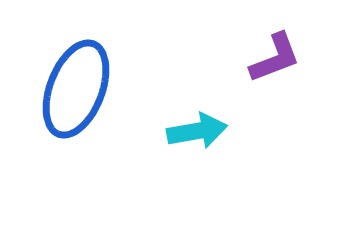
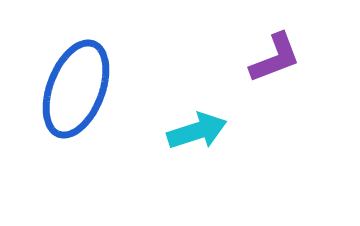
cyan arrow: rotated 8 degrees counterclockwise
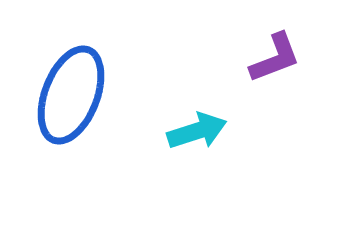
blue ellipse: moved 5 px left, 6 px down
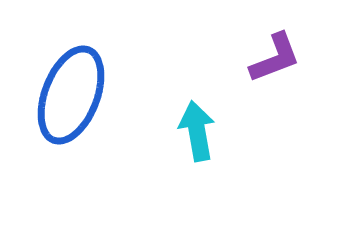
cyan arrow: rotated 82 degrees counterclockwise
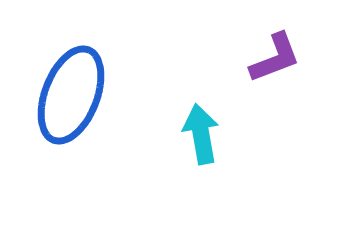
cyan arrow: moved 4 px right, 3 px down
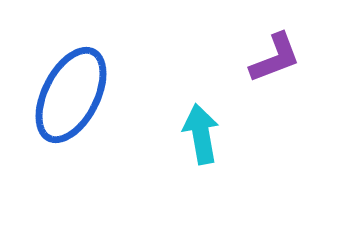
blue ellipse: rotated 6 degrees clockwise
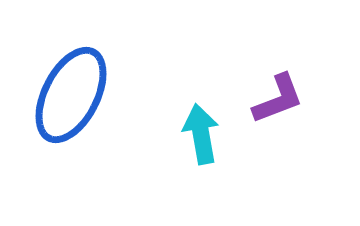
purple L-shape: moved 3 px right, 41 px down
